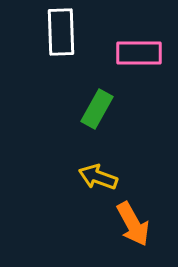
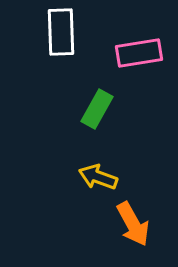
pink rectangle: rotated 9 degrees counterclockwise
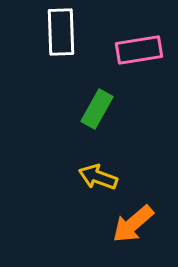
pink rectangle: moved 3 px up
orange arrow: rotated 78 degrees clockwise
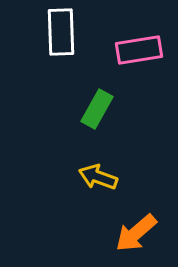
orange arrow: moved 3 px right, 9 px down
